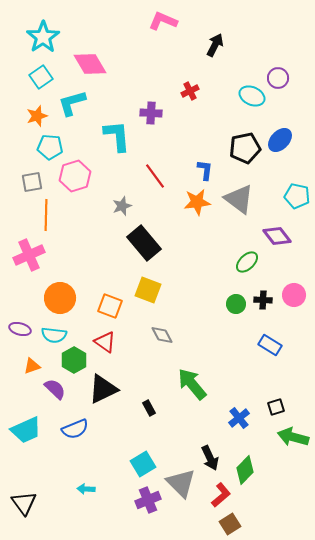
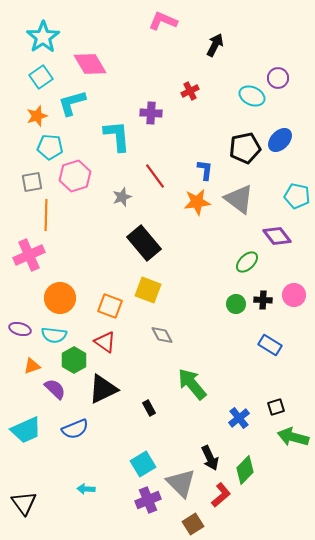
gray star at (122, 206): moved 9 px up
brown square at (230, 524): moved 37 px left
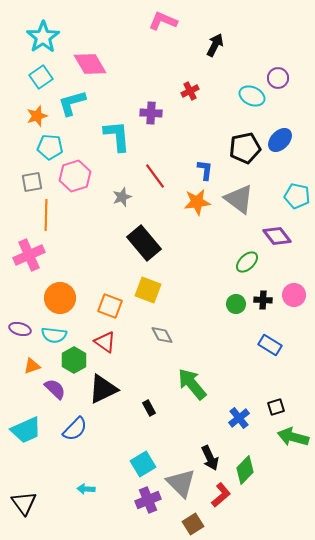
blue semicircle at (75, 429): rotated 24 degrees counterclockwise
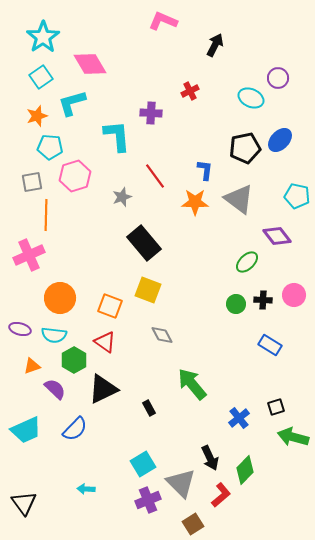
cyan ellipse at (252, 96): moved 1 px left, 2 px down
orange star at (197, 202): moved 2 px left; rotated 8 degrees clockwise
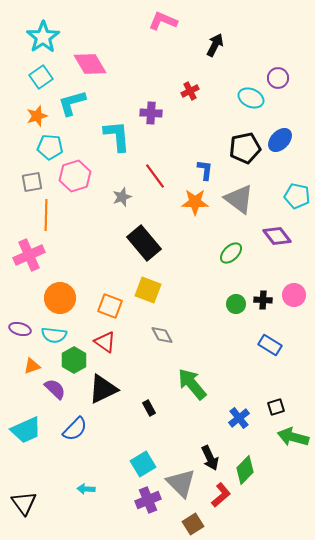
green ellipse at (247, 262): moved 16 px left, 9 px up
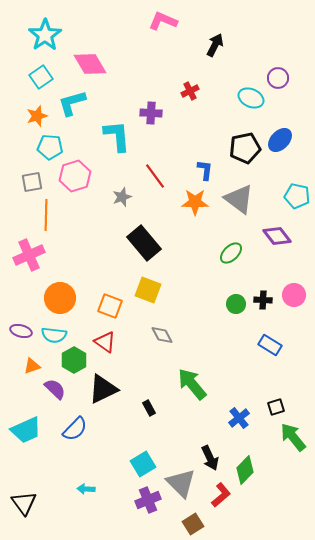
cyan star at (43, 37): moved 2 px right, 2 px up
purple ellipse at (20, 329): moved 1 px right, 2 px down
green arrow at (293, 437): rotated 36 degrees clockwise
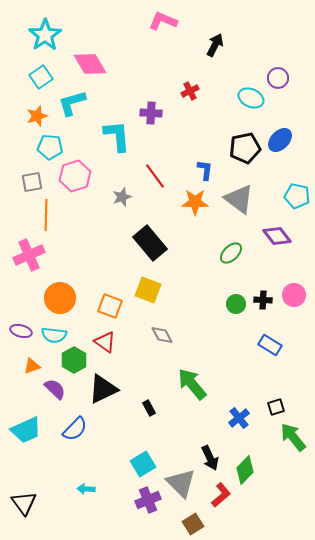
black rectangle at (144, 243): moved 6 px right
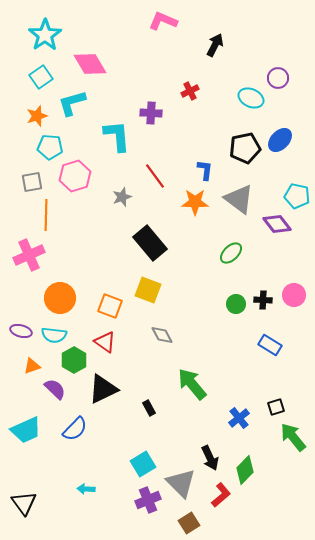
purple diamond at (277, 236): moved 12 px up
brown square at (193, 524): moved 4 px left, 1 px up
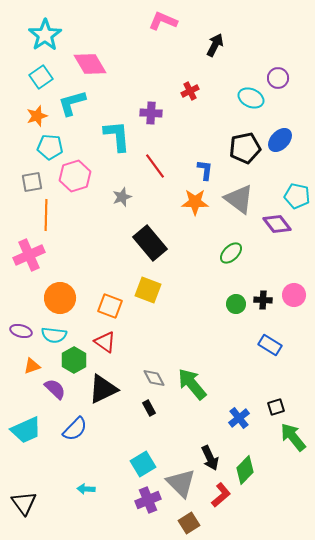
red line at (155, 176): moved 10 px up
gray diamond at (162, 335): moved 8 px left, 43 px down
